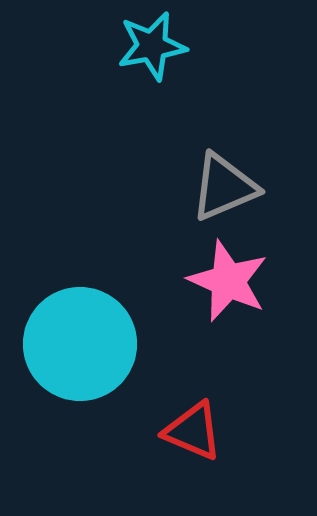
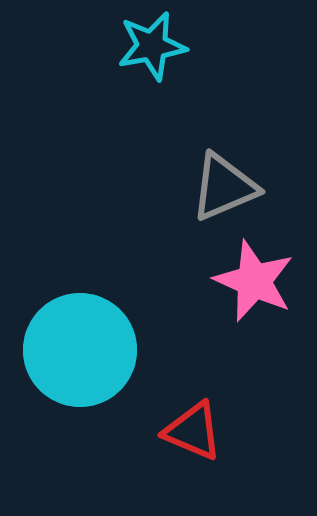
pink star: moved 26 px right
cyan circle: moved 6 px down
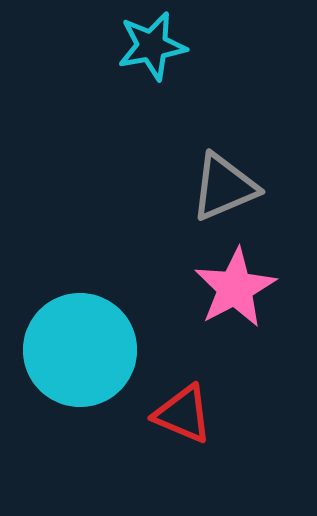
pink star: moved 19 px left, 7 px down; rotated 20 degrees clockwise
red triangle: moved 10 px left, 17 px up
